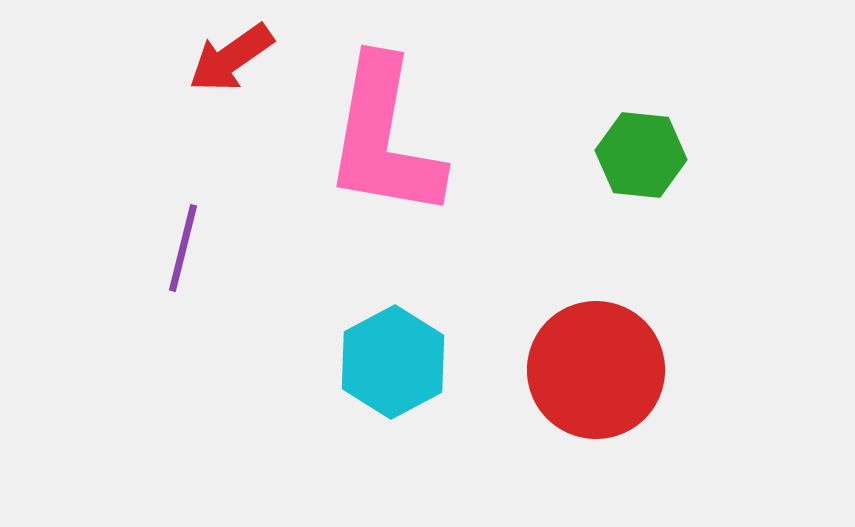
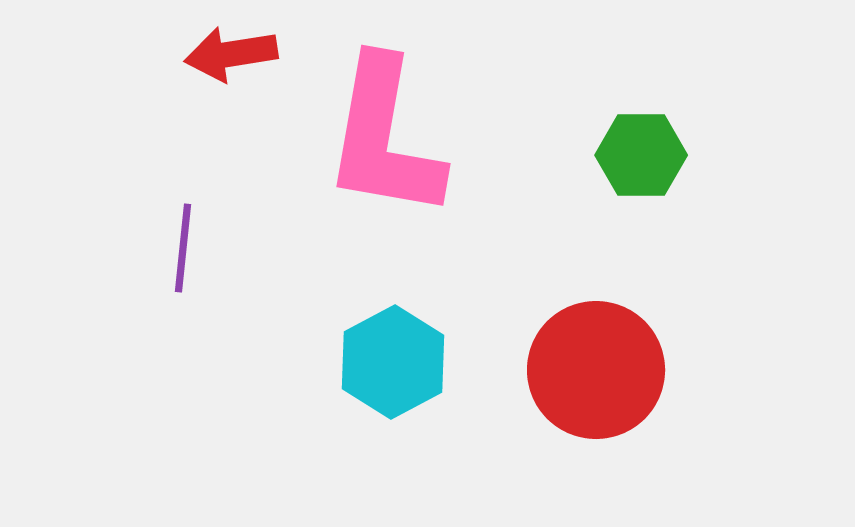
red arrow: moved 4 px up; rotated 26 degrees clockwise
green hexagon: rotated 6 degrees counterclockwise
purple line: rotated 8 degrees counterclockwise
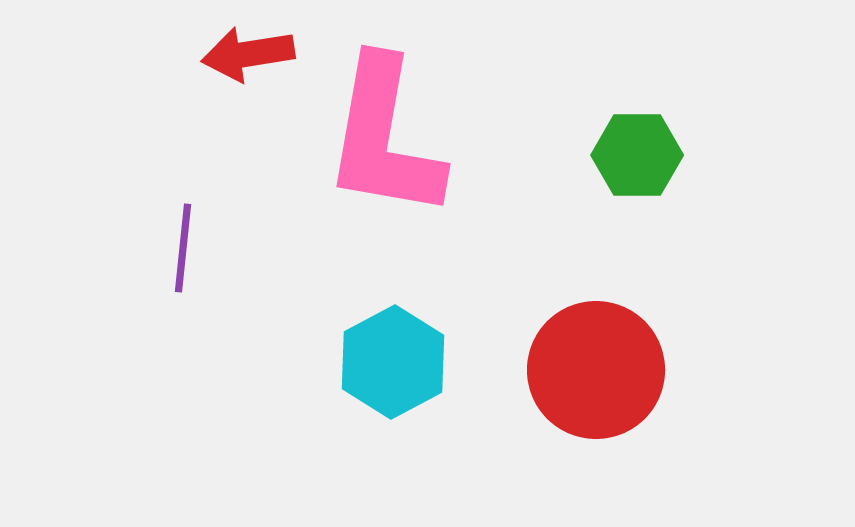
red arrow: moved 17 px right
green hexagon: moved 4 px left
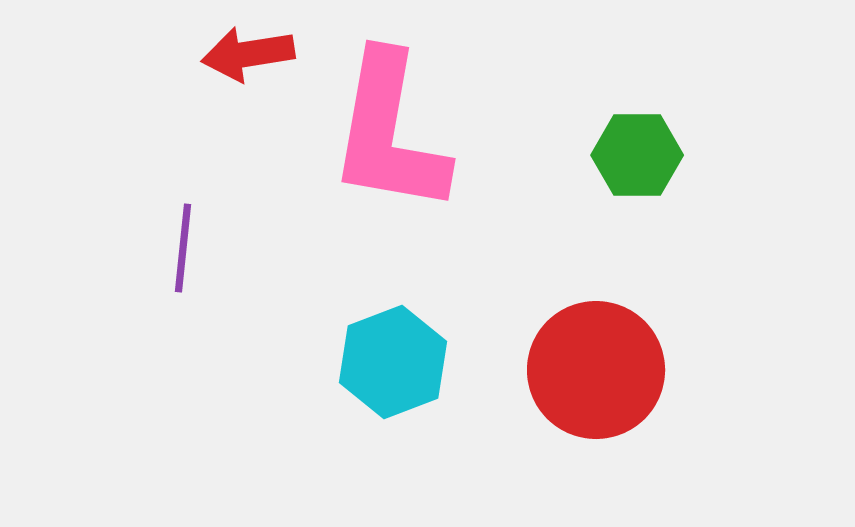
pink L-shape: moved 5 px right, 5 px up
cyan hexagon: rotated 7 degrees clockwise
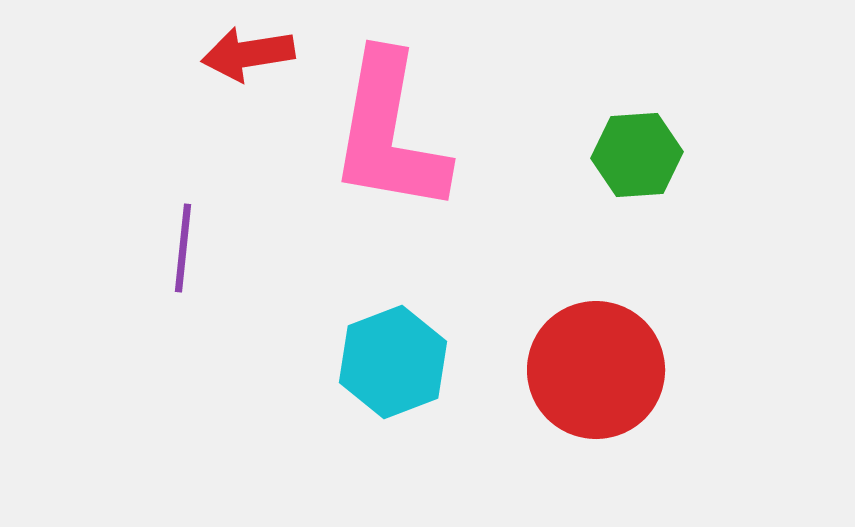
green hexagon: rotated 4 degrees counterclockwise
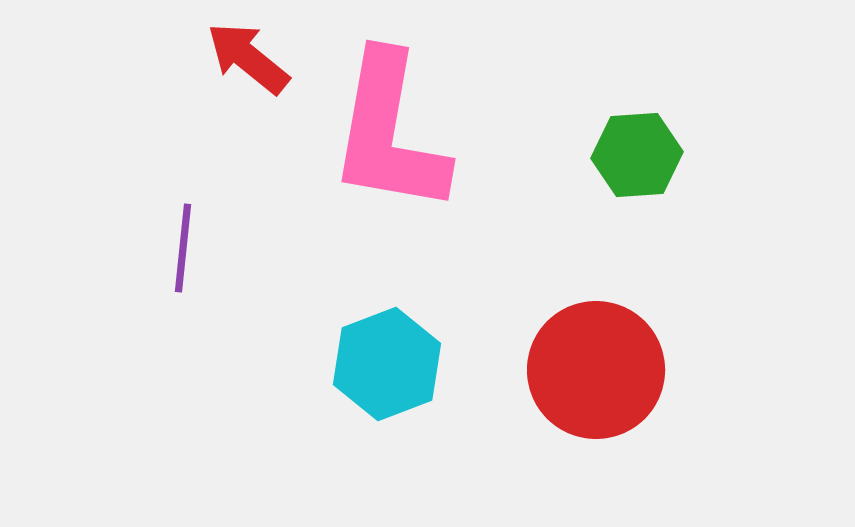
red arrow: moved 4 px down; rotated 48 degrees clockwise
cyan hexagon: moved 6 px left, 2 px down
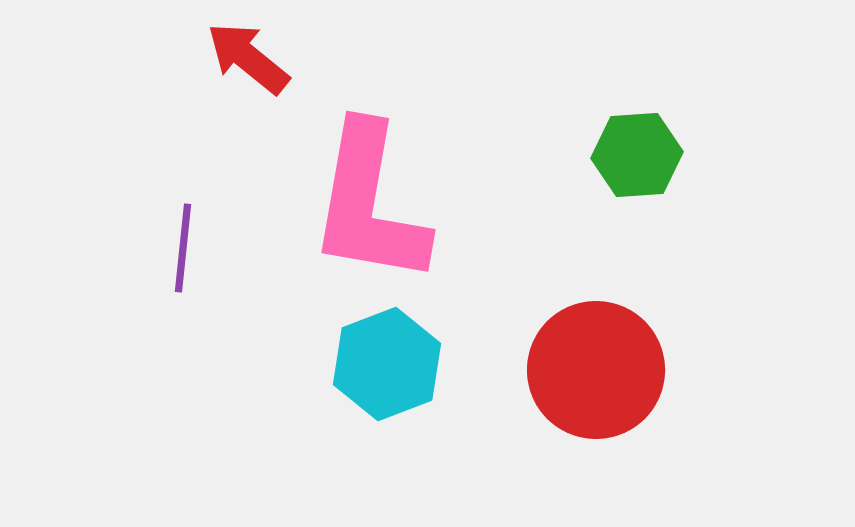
pink L-shape: moved 20 px left, 71 px down
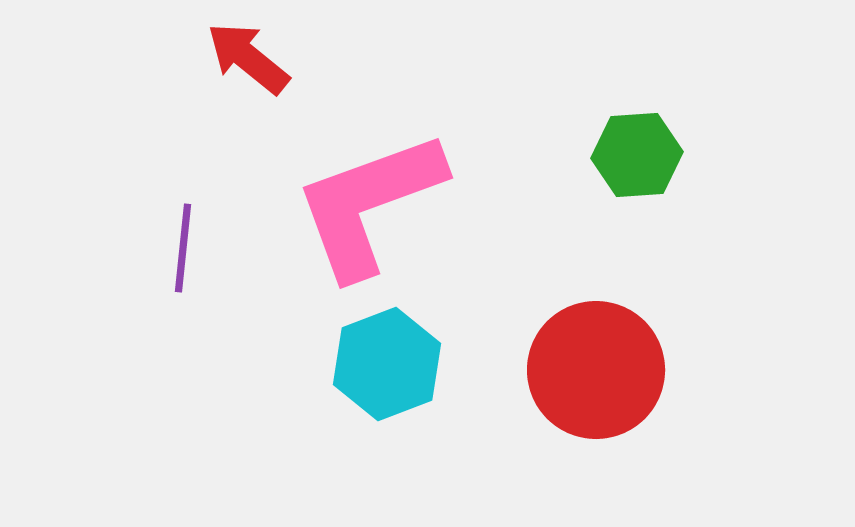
pink L-shape: rotated 60 degrees clockwise
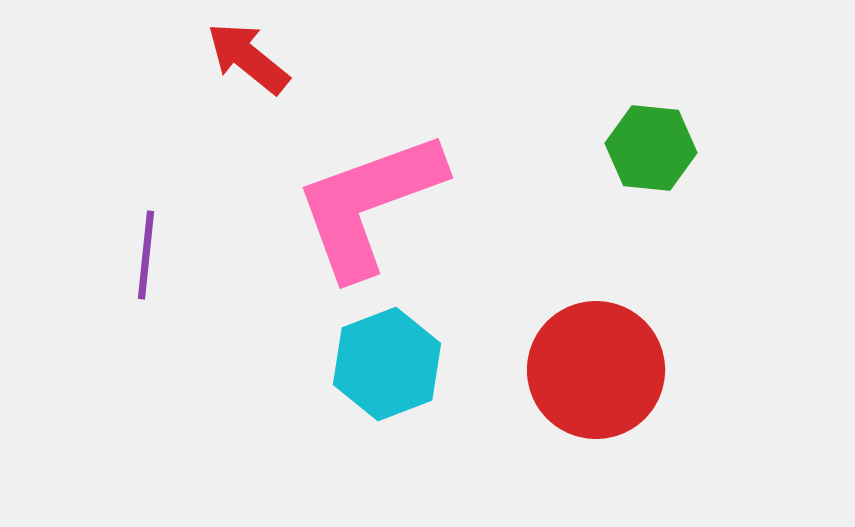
green hexagon: moved 14 px right, 7 px up; rotated 10 degrees clockwise
purple line: moved 37 px left, 7 px down
